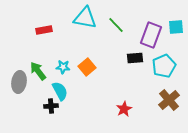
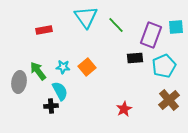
cyan triangle: moved 1 px right, 1 px up; rotated 45 degrees clockwise
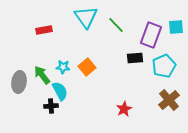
green arrow: moved 4 px right, 4 px down
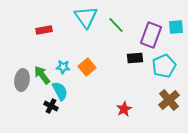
gray ellipse: moved 3 px right, 2 px up
black cross: rotated 32 degrees clockwise
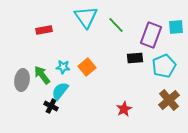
cyan semicircle: rotated 114 degrees counterclockwise
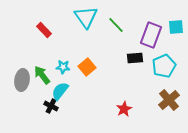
red rectangle: rotated 56 degrees clockwise
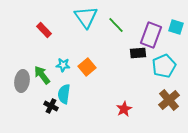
cyan square: rotated 21 degrees clockwise
black rectangle: moved 3 px right, 5 px up
cyan star: moved 2 px up
gray ellipse: moved 1 px down
cyan semicircle: moved 4 px right, 3 px down; rotated 30 degrees counterclockwise
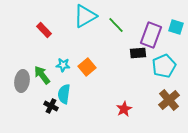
cyan triangle: moved 1 px left, 1 px up; rotated 35 degrees clockwise
